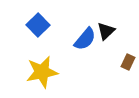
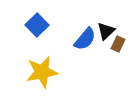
blue square: moved 1 px left
brown rectangle: moved 10 px left, 18 px up
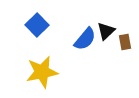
brown rectangle: moved 7 px right, 2 px up; rotated 35 degrees counterclockwise
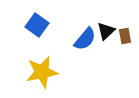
blue square: rotated 10 degrees counterclockwise
brown rectangle: moved 6 px up
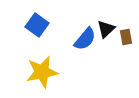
black triangle: moved 2 px up
brown rectangle: moved 1 px right, 1 px down
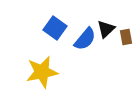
blue square: moved 18 px right, 3 px down
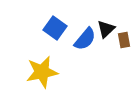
brown rectangle: moved 2 px left, 3 px down
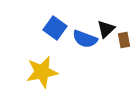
blue semicircle: rotated 70 degrees clockwise
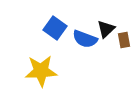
yellow star: moved 1 px left, 1 px up; rotated 8 degrees clockwise
